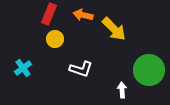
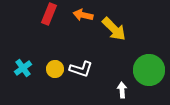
yellow circle: moved 30 px down
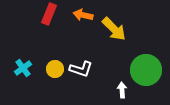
green circle: moved 3 px left
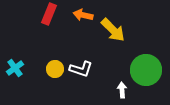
yellow arrow: moved 1 px left, 1 px down
cyan cross: moved 8 px left
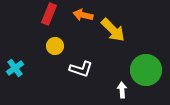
yellow circle: moved 23 px up
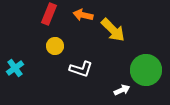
white arrow: rotated 70 degrees clockwise
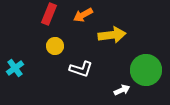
orange arrow: rotated 42 degrees counterclockwise
yellow arrow: moved 1 px left, 5 px down; rotated 52 degrees counterclockwise
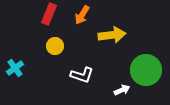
orange arrow: moved 1 px left; rotated 30 degrees counterclockwise
white L-shape: moved 1 px right, 6 px down
